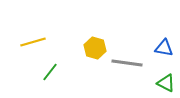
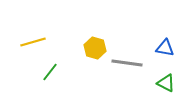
blue triangle: moved 1 px right
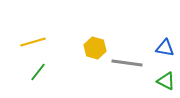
green line: moved 12 px left
green triangle: moved 2 px up
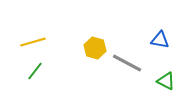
blue triangle: moved 5 px left, 8 px up
gray line: rotated 20 degrees clockwise
green line: moved 3 px left, 1 px up
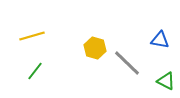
yellow line: moved 1 px left, 6 px up
gray line: rotated 16 degrees clockwise
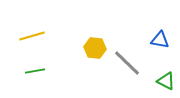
yellow hexagon: rotated 10 degrees counterclockwise
green line: rotated 42 degrees clockwise
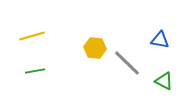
green triangle: moved 2 px left
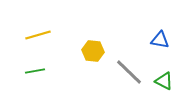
yellow line: moved 6 px right, 1 px up
yellow hexagon: moved 2 px left, 3 px down
gray line: moved 2 px right, 9 px down
